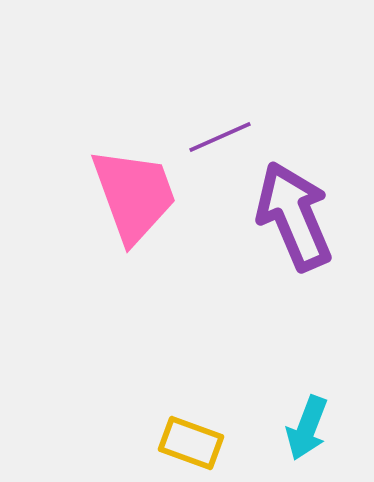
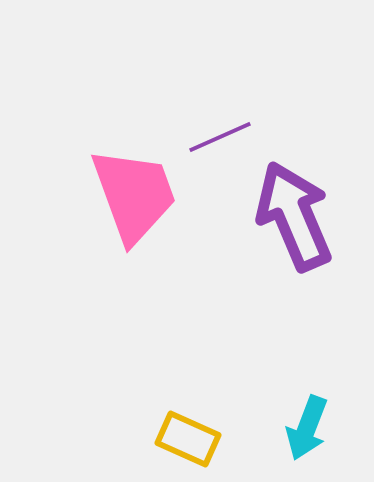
yellow rectangle: moved 3 px left, 4 px up; rotated 4 degrees clockwise
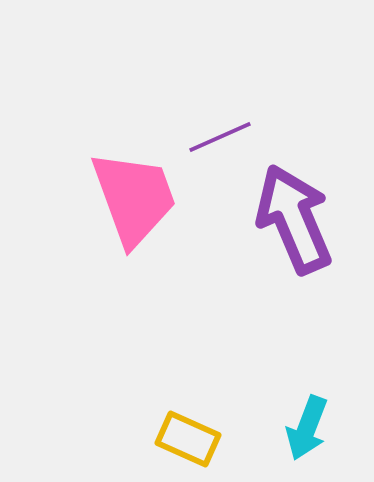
pink trapezoid: moved 3 px down
purple arrow: moved 3 px down
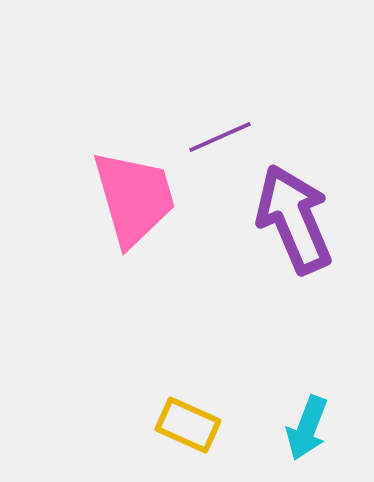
pink trapezoid: rotated 4 degrees clockwise
yellow rectangle: moved 14 px up
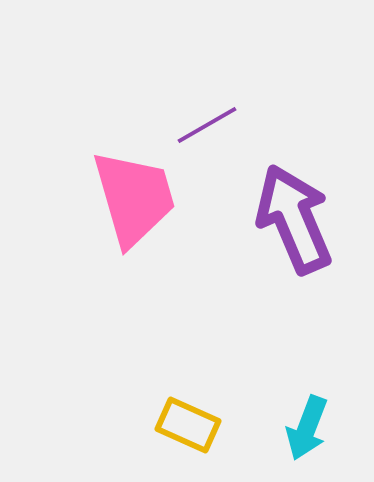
purple line: moved 13 px left, 12 px up; rotated 6 degrees counterclockwise
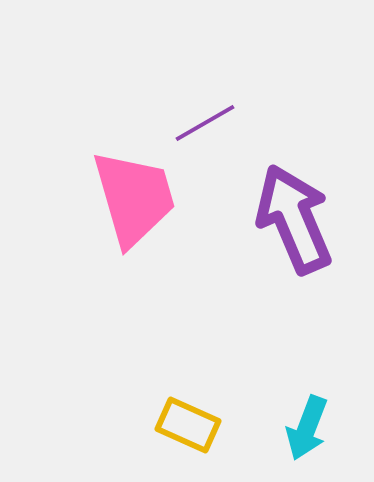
purple line: moved 2 px left, 2 px up
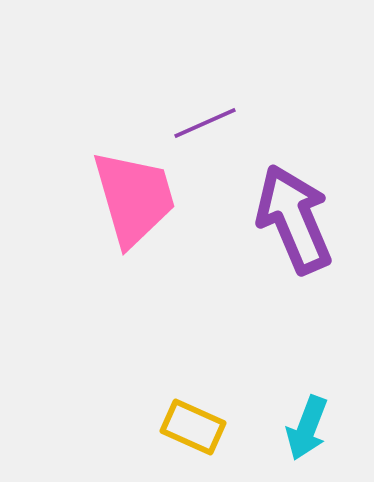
purple line: rotated 6 degrees clockwise
yellow rectangle: moved 5 px right, 2 px down
